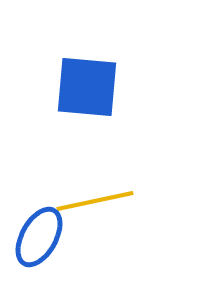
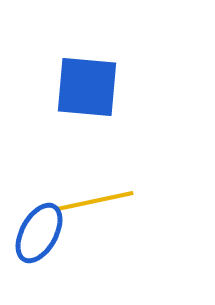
blue ellipse: moved 4 px up
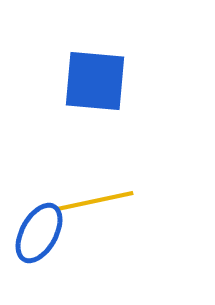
blue square: moved 8 px right, 6 px up
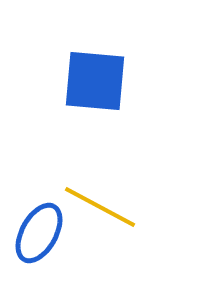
yellow line: moved 5 px right, 6 px down; rotated 40 degrees clockwise
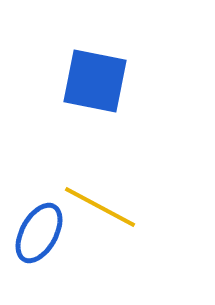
blue square: rotated 6 degrees clockwise
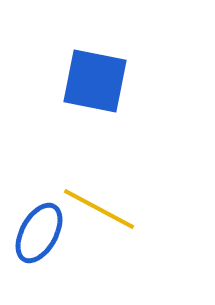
yellow line: moved 1 px left, 2 px down
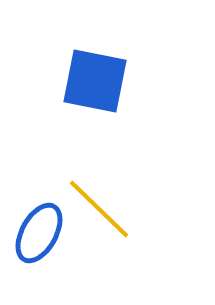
yellow line: rotated 16 degrees clockwise
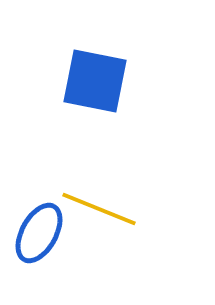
yellow line: rotated 22 degrees counterclockwise
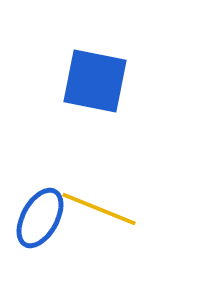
blue ellipse: moved 1 px right, 15 px up
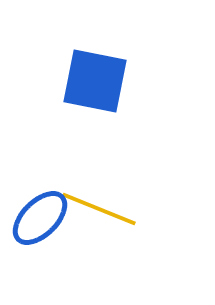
blue ellipse: rotated 16 degrees clockwise
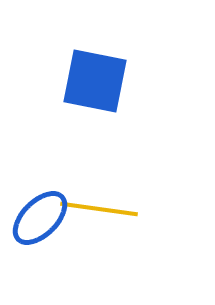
yellow line: rotated 14 degrees counterclockwise
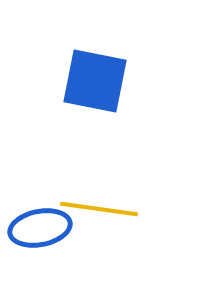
blue ellipse: moved 10 px down; rotated 34 degrees clockwise
